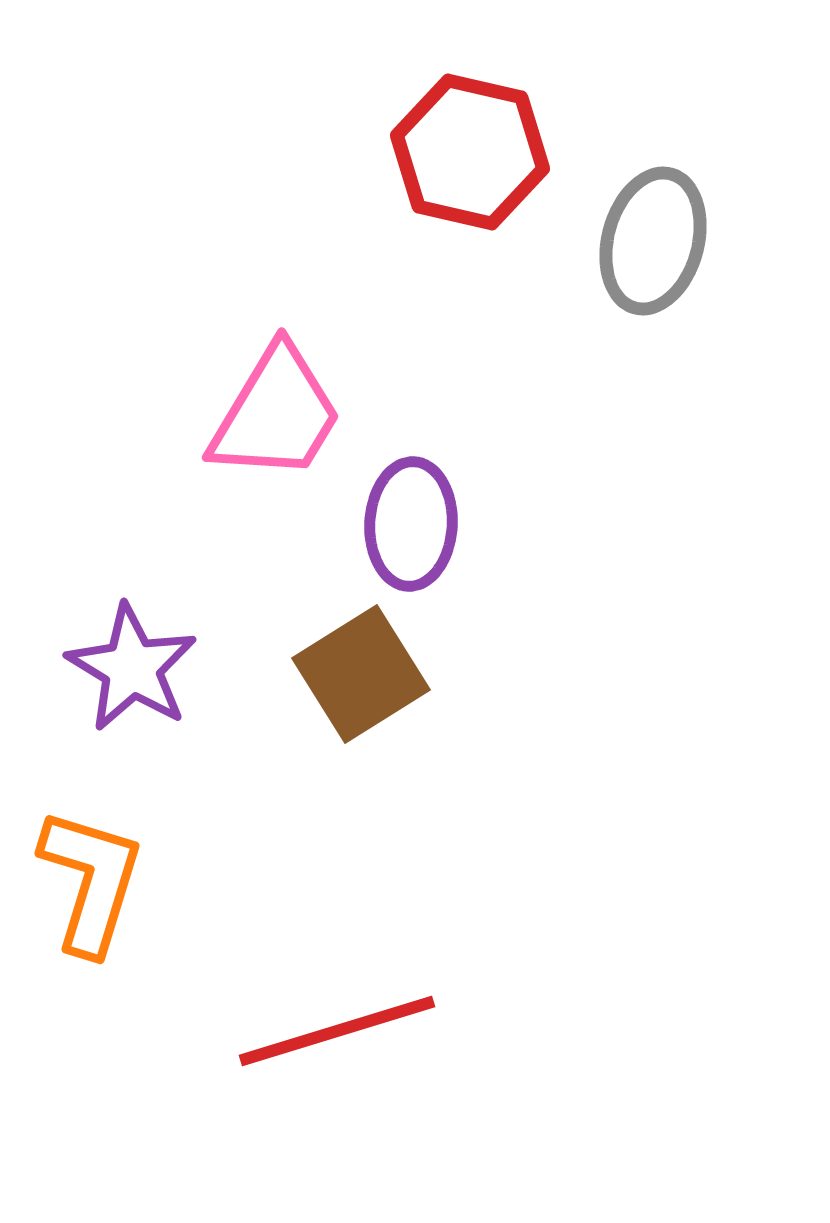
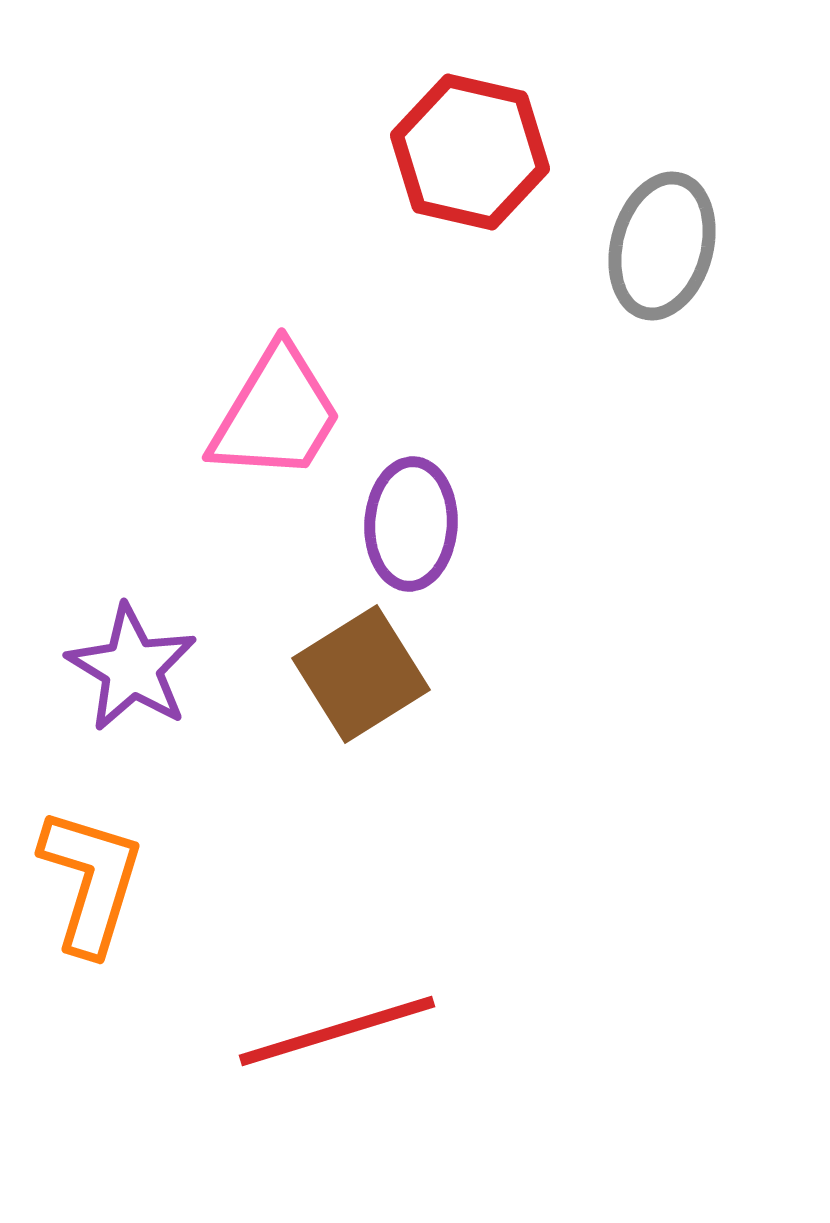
gray ellipse: moved 9 px right, 5 px down
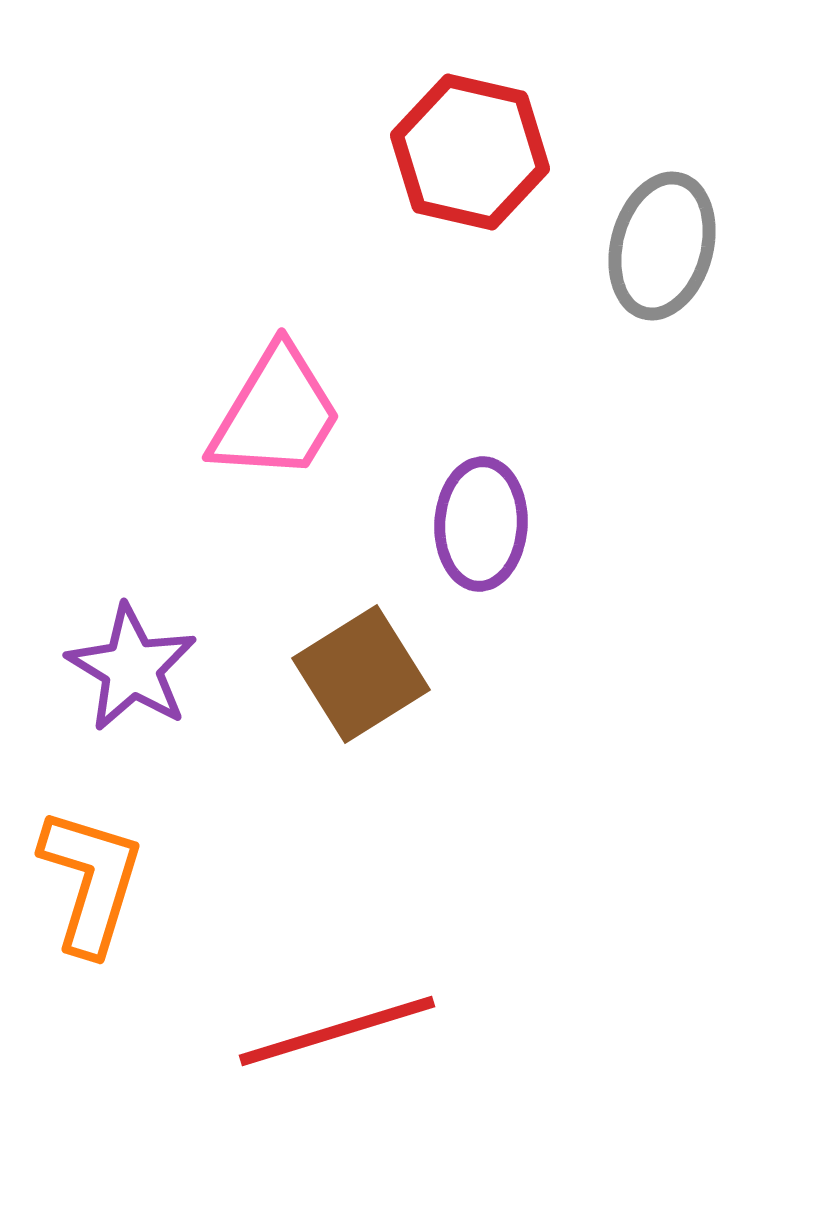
purple ellipse: moved 70 px right
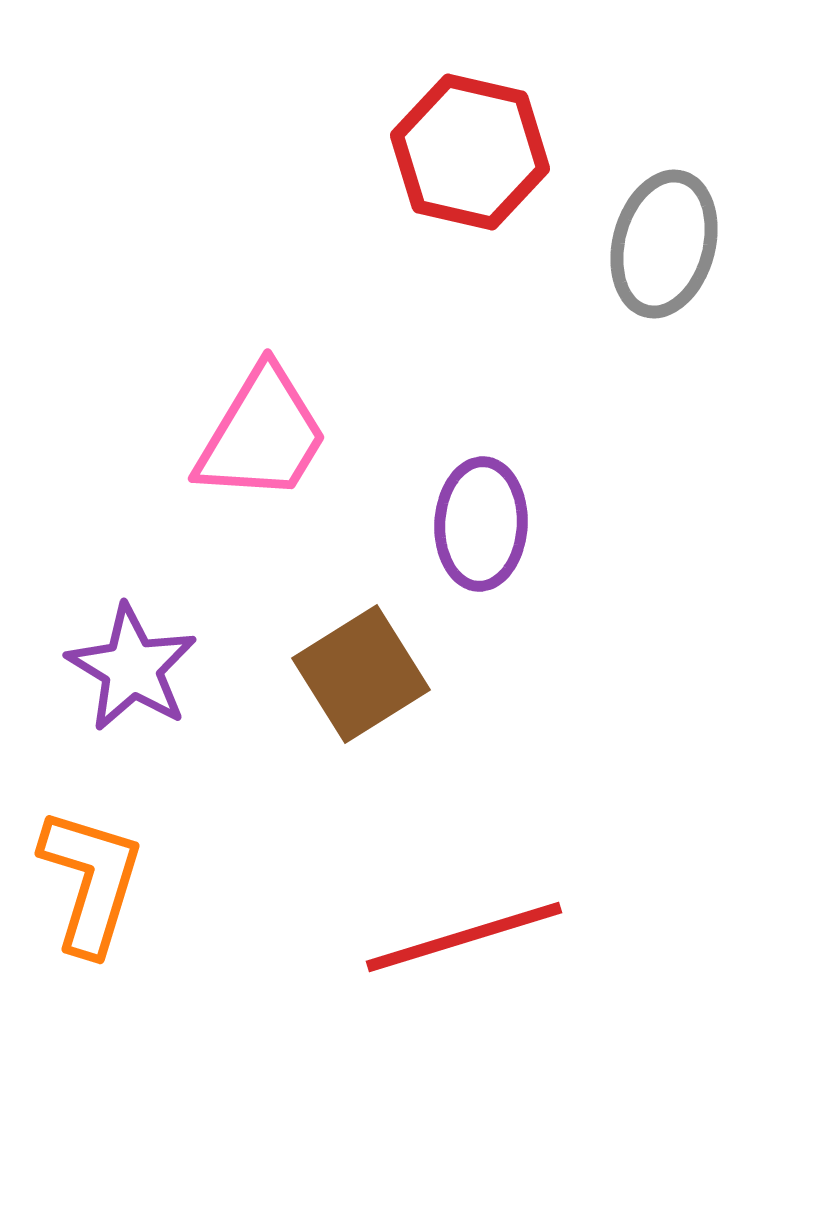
gray ellipse: moved 2 px right, 2 px up
pink trapezoid: moved 14 px left, 21 px down
red line: moved 127 px right, 94 px up
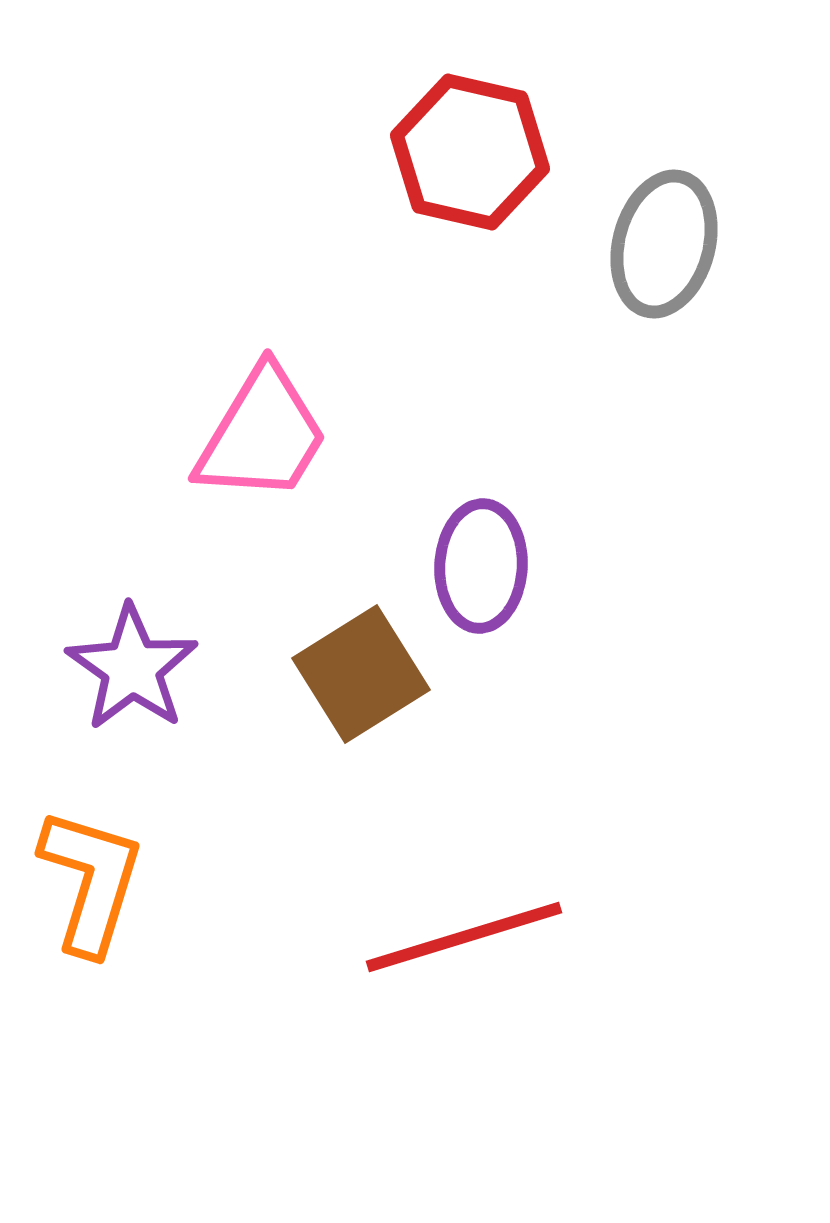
purple ellipse: moved 42 px down
purple star: rotated 4 degrees clockwise
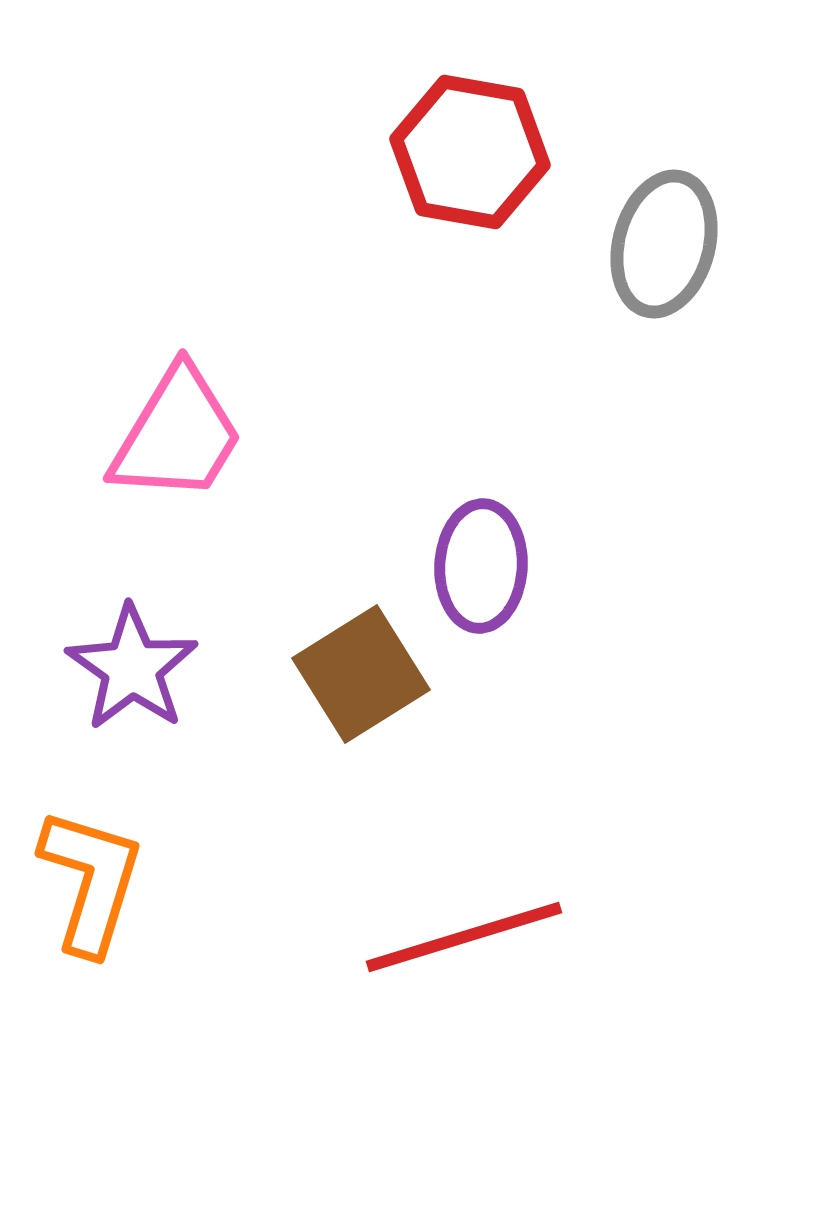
red hexagon: rotated 3 degrees counterclockwise
pink trapezoid: moved 85 px left
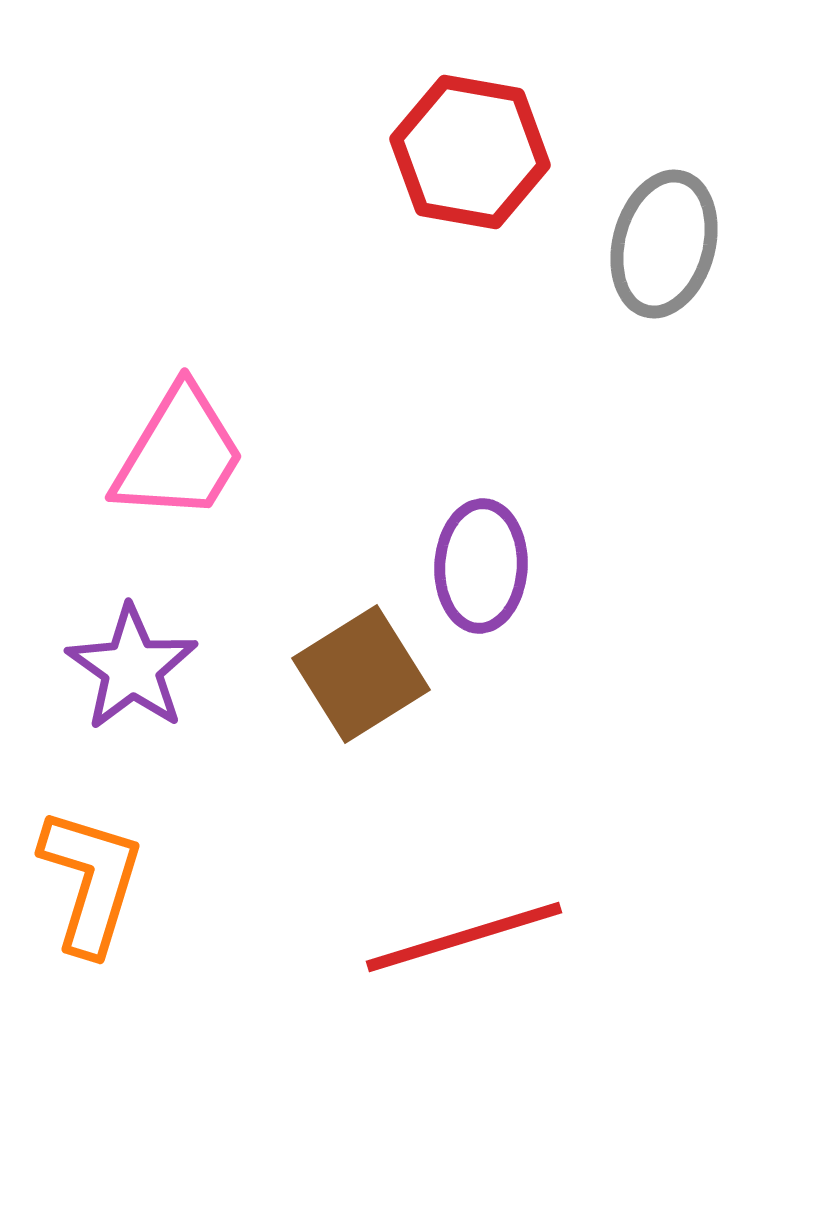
pink trapezoid: moved 2 px right, 19 px down
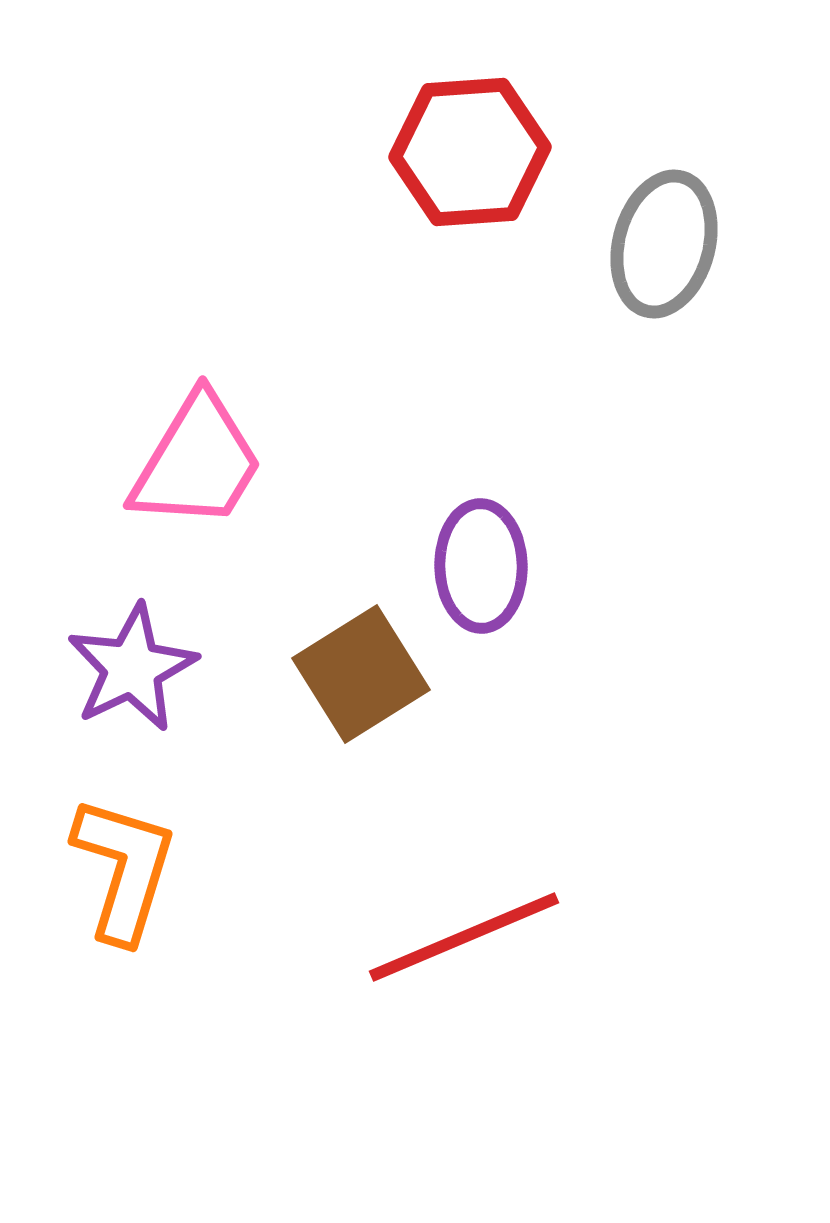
red hexagon: rotated 14 degrees counterclockwise
pink trapezoid: moved 18 px right, 8 px down
purple ellipse: rotated 4 degrees counterclockwise
purple star: rotated 11 degrees clockwise
orange L-shape: moved 33 px right, 12 px up
red line: rotated 6 degrees counterclockwise
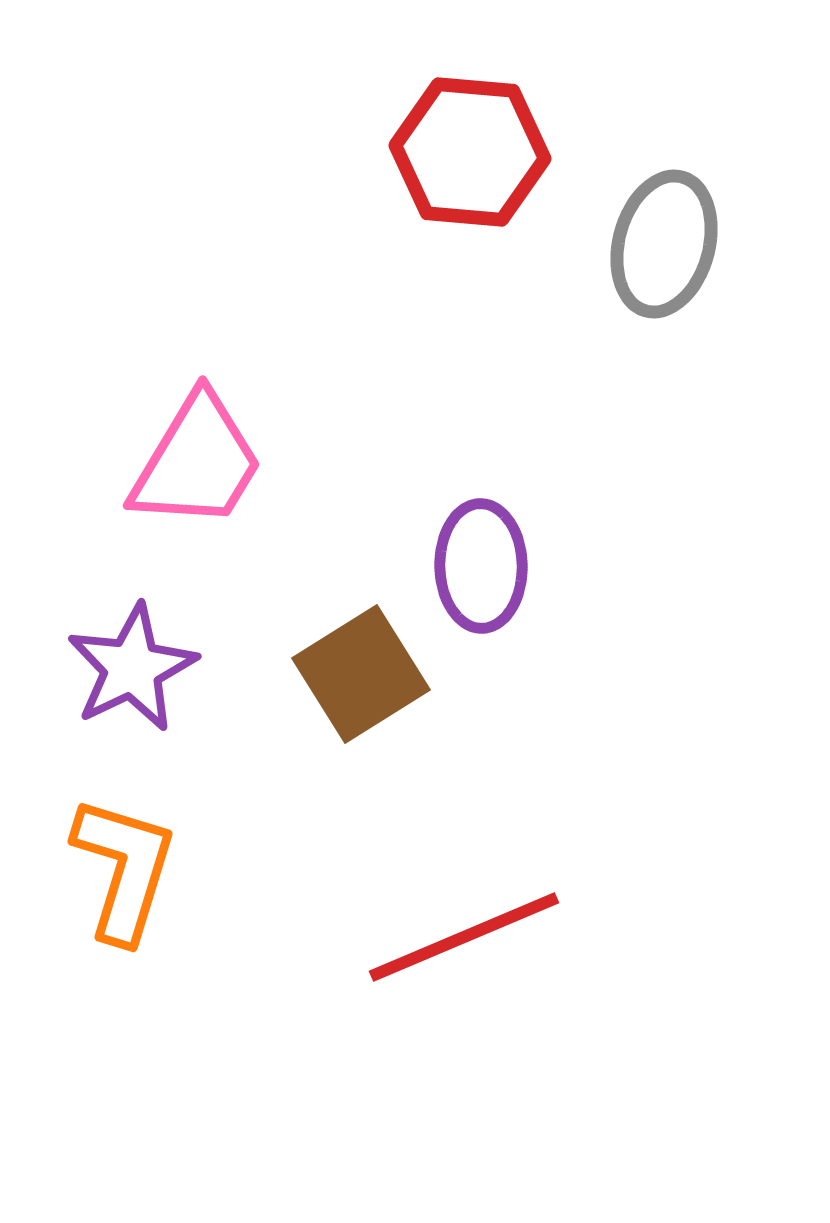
red hexagon: rotated 9 degrees clockwise
